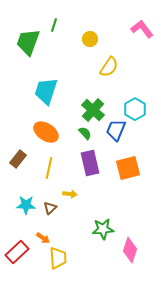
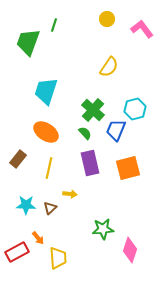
yellow circle: moved 17 px right, 20 px up
cyan hexagon: rotated 15 degrees clockwise
orange arrow: moved 5 px left; rotated 16 degrees clockwise
red rectangle: rotated 15 degrees clockwise
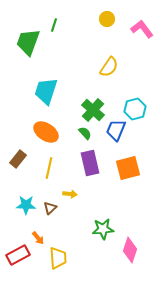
red rectangle: moved 1 px right, 3 px down
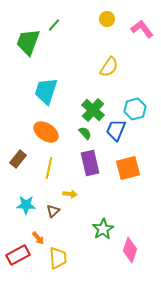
green line: rotated 24 degrees clockwise
brown triangle: moved 3 px right, 3 px down
green star: rotated 25 degrees counterclockwise
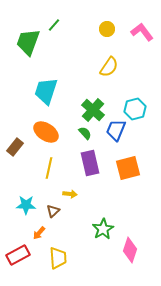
yellow circle: moved 10 px down
pink L-shape: moved 3 px down
brown rectangle: moved 3 px left, 12 px up
orange arrow: moved 1 px right, 5 px up; rotated 80 degrees clockwise
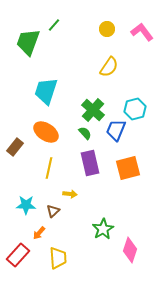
red rectangle: rotated 20 degrees counterclockwise
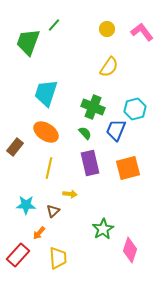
cyan trapezoid: moved 2 px down
green cross: moved 3 px up; rotated 20 degrees counterclockwise
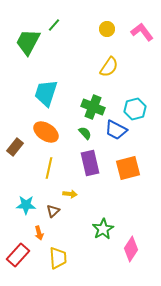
green trapezoid: rotated 8 degrees clockwise
blue trapezoid: rotated 85 degrees counterclockwise
orange arrow: rotated 56 degrees counterclockwise
pink diamond: moved 1 px right, 1 px up; rotated 15 degrees clockwise
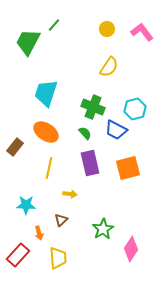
brown triangle: moved 8 px right, 9 px down
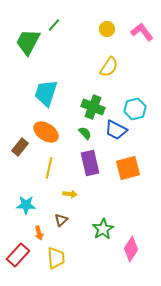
brown rectangle: moved 5 px right
yellow trapezoid: moved 2 px left
